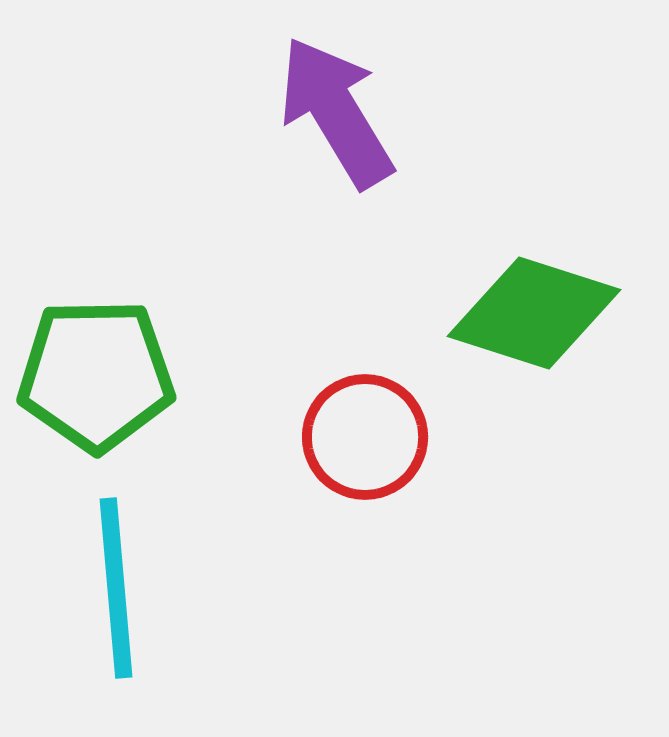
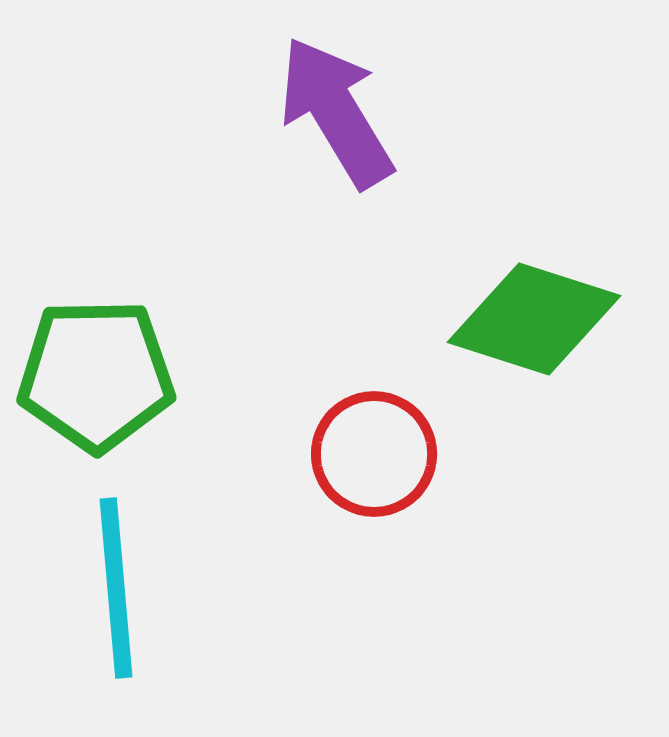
green diamond: moved 6 px down
red circle: moved 9 px right, 17 px down
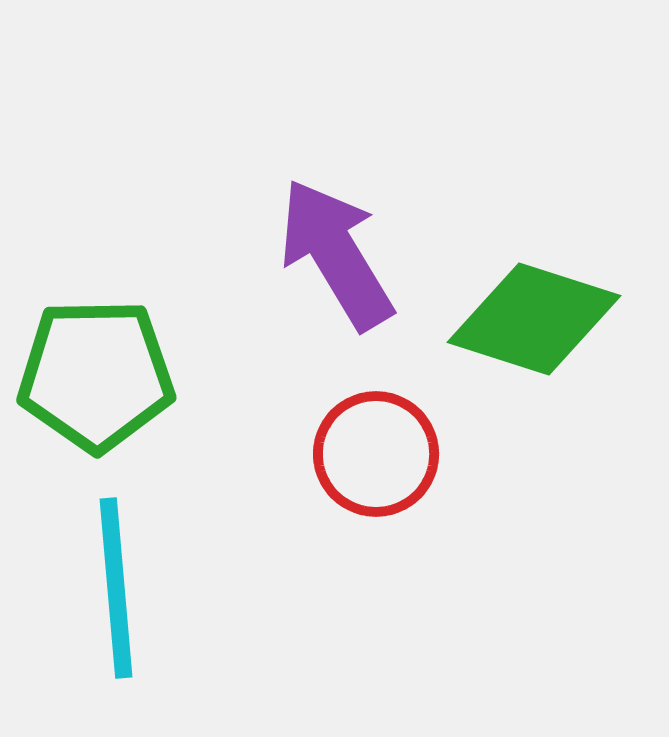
purple arrow: moved 142 px down
red circle: moved 2 px right
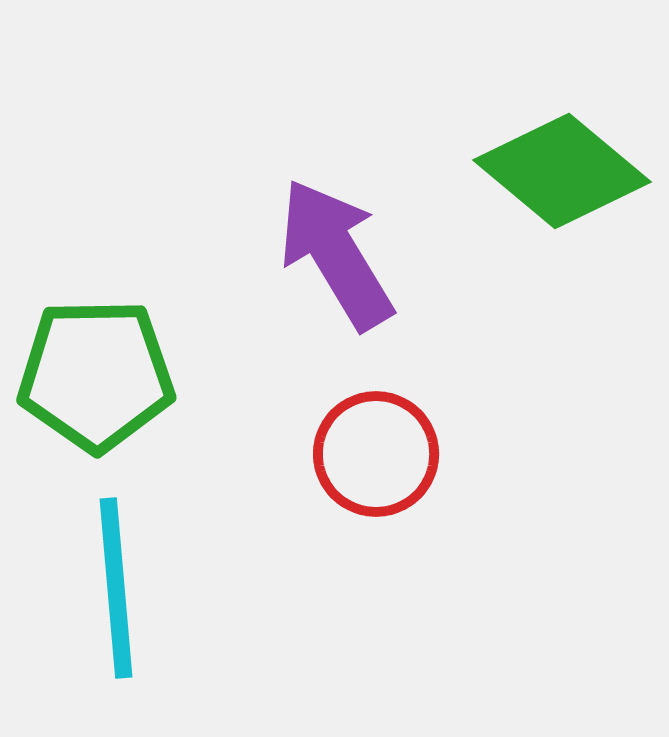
green diamond: moved 28 px right, 148 px up; rotated 22 degrees clockwise
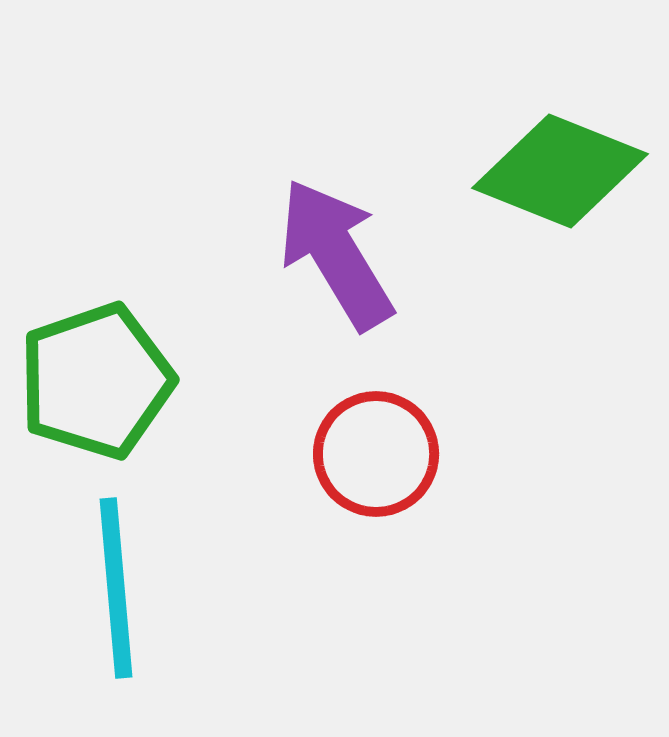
green diamond: moved 2 px left; rotated 18 degrees counterclockwise
green pentagon: moved 6 px down; rotated 18 degrees counterclockwise
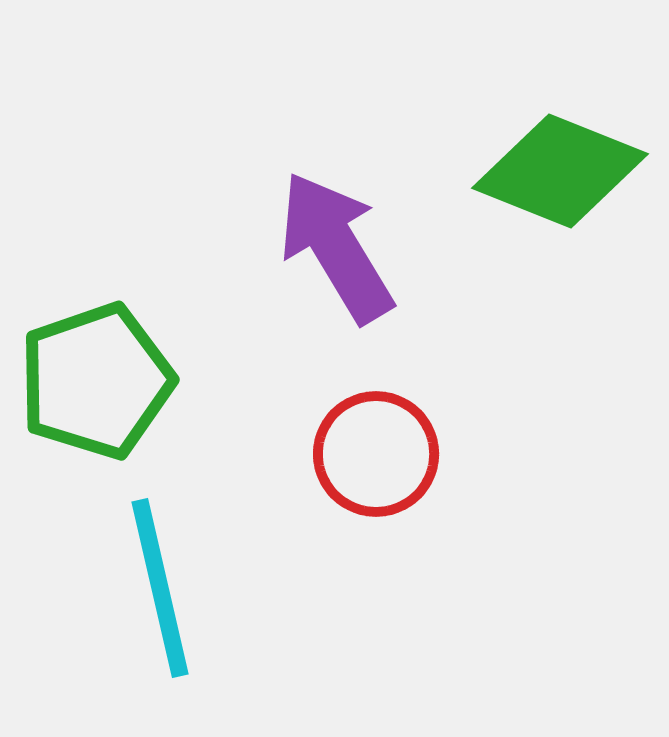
purple arrow: moved 7 px up
cyan line: moved 44 px right; rotated 8 degrees counterclockwise
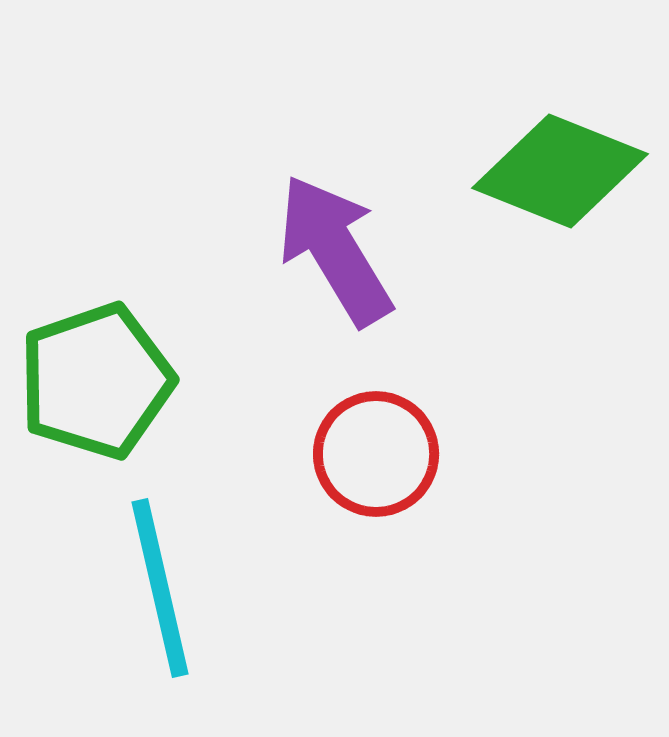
purple arrow: moved 1 px left, 3 px down
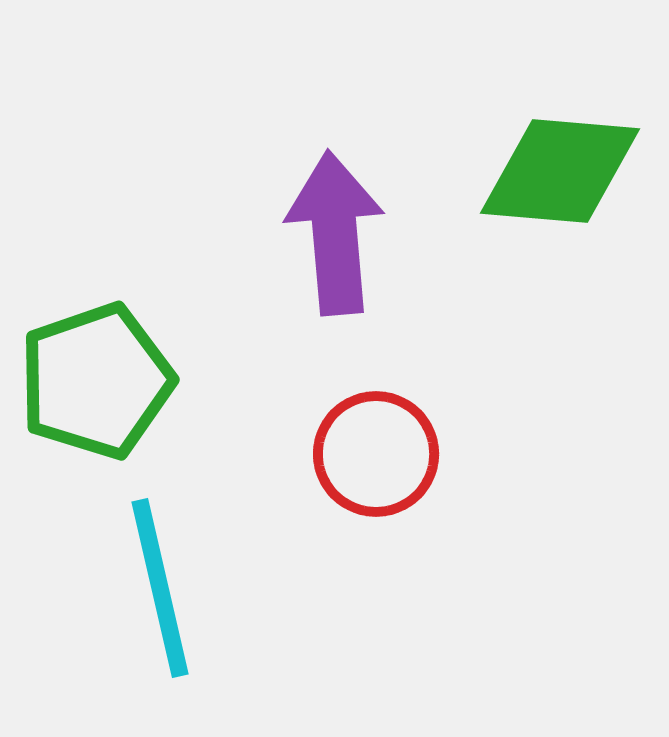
green diamond: rotated 17 degrees counterclockwise
purple arrow: moved 17 px up; rotated 26 degrees clockwise
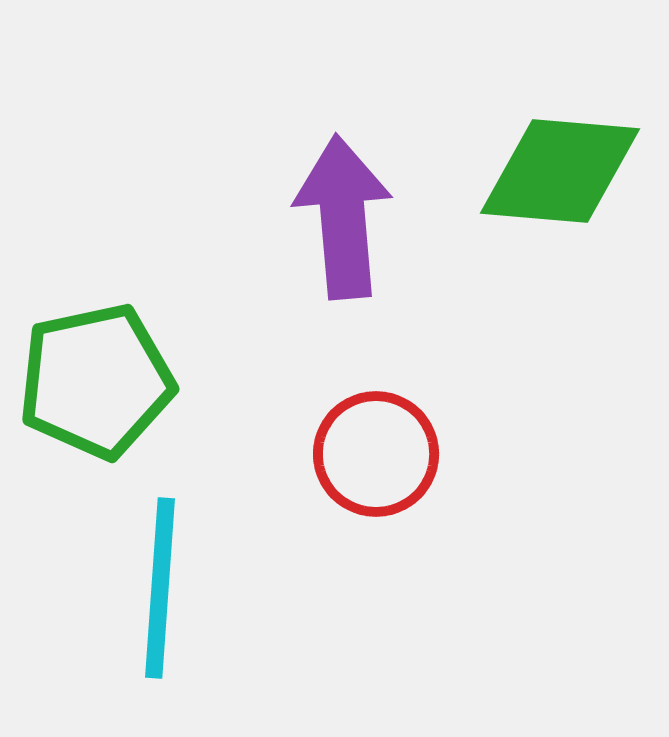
purple arrow: moved 8 px right, 16 px up
green pentagon: rotated 7 degrees clockwise
cyan line: rotated 17 degrees clockwise
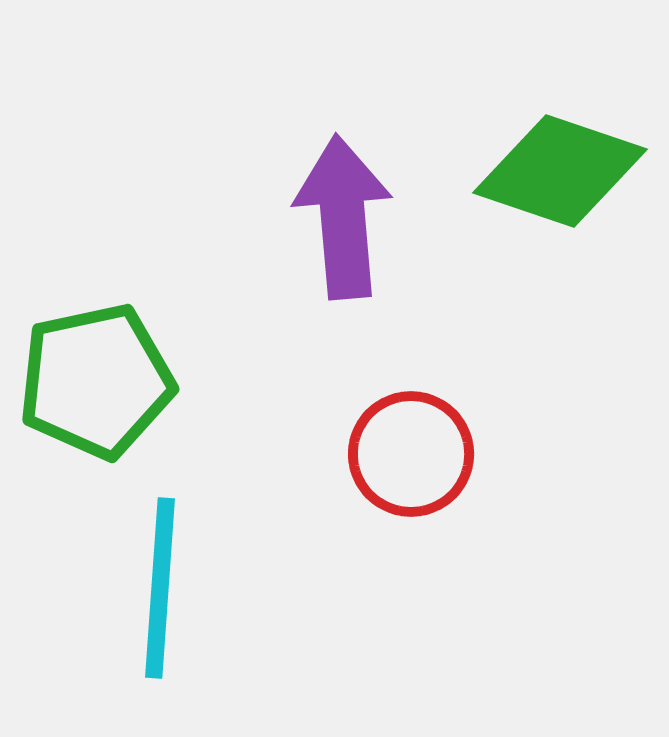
green diamond: rotated 14 degrees clockwise
red circle: moved 35 px right
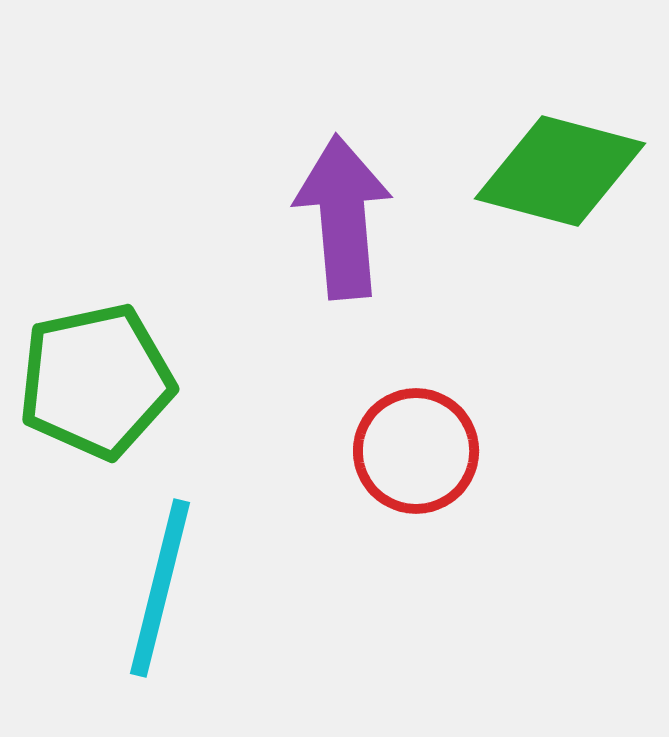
green diamond: rotated 4 degrees counterclockwise
red circle: moved 5 px right, 3 px up
cyan line: rotated 10 degrees clockwise
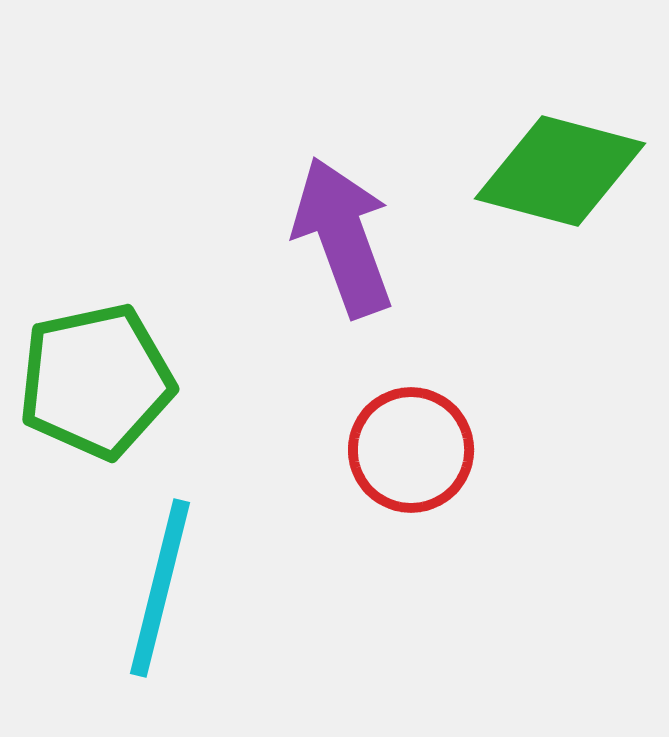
purple arrow: moved 20 px down; rotated 15 degrees counterclockwise
red circle: moved 5 px left, 1 px up
